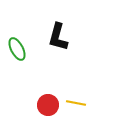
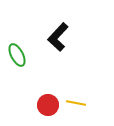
black L-shape: rotated 28 degrees clockwise
green ellipse: moved 6 px down
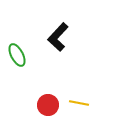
yellow line: moved 3 px right
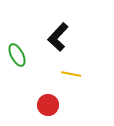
yellow line: moved 8 px left, 29 px up
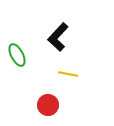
yellow line: moved 3 px left
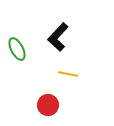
green ellipse: moved 6 px up
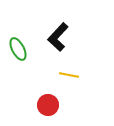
green ellipse: moved 1 px right
yellow line: moved 1 px right, 1 px down
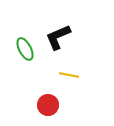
black L-shape: rotated 24 degrees clockwise
green ellipse: moved 7 px right
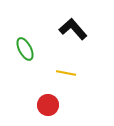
black L-shape: moved 15 px right, 8 px up; rotated 72 degrees clockwise
yellow line: moved 3 px left, 2 px up
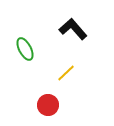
yellow line: rotated 54 degrees counterclockwise
